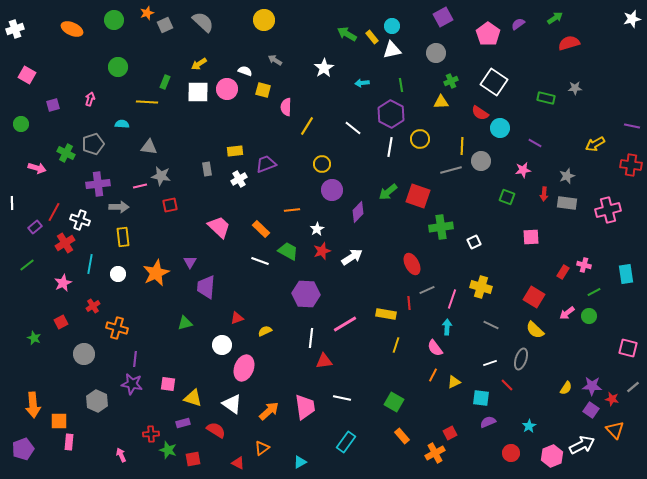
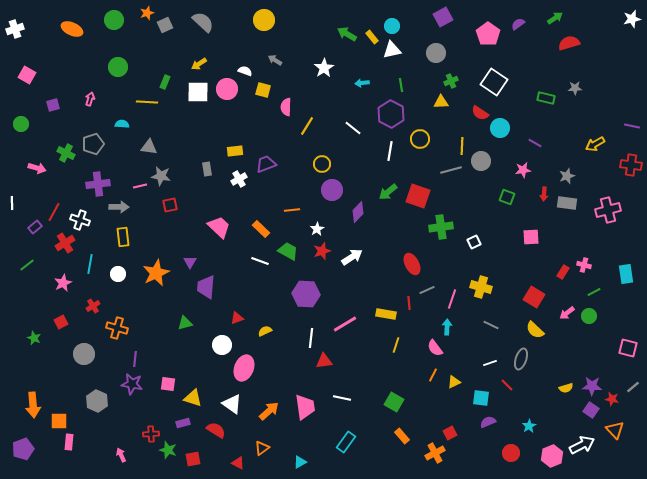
white line at (390, 147): moved 4 px down
yellow semicircle at (566, 388): rotated 40 degrees clockwise
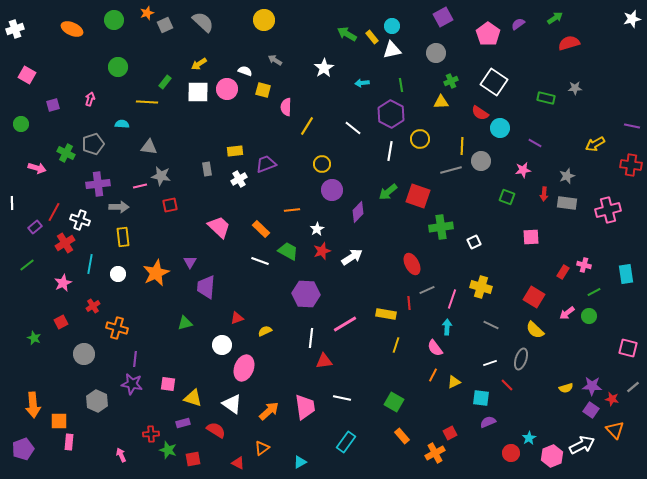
green rectangle at (165, 82): rotated 16 degrees clockwise
cyan star at (529, 426): moved 12 px down
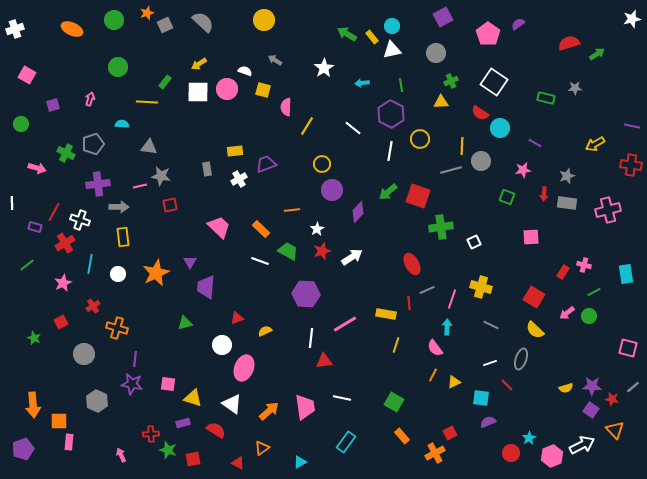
green arrow at (555, 18): moved 42 px right, 36 px down
purple rectangle at (35, 227): rotated 56 degrees clockwise
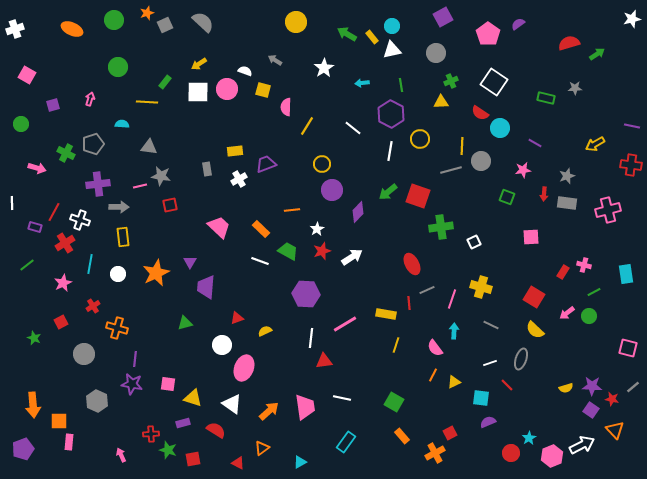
yellow circle at (264, 20): moved 32 px right, 2 px down
cyan arrow at (447, 327): moved 7 px right, 4 px down
